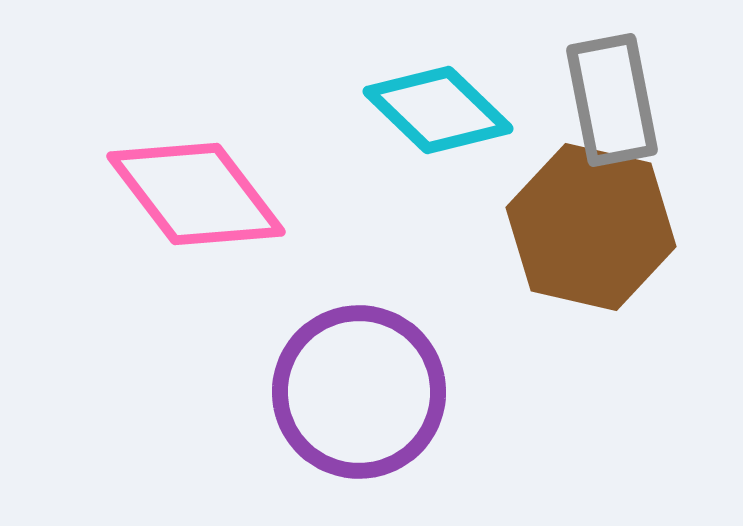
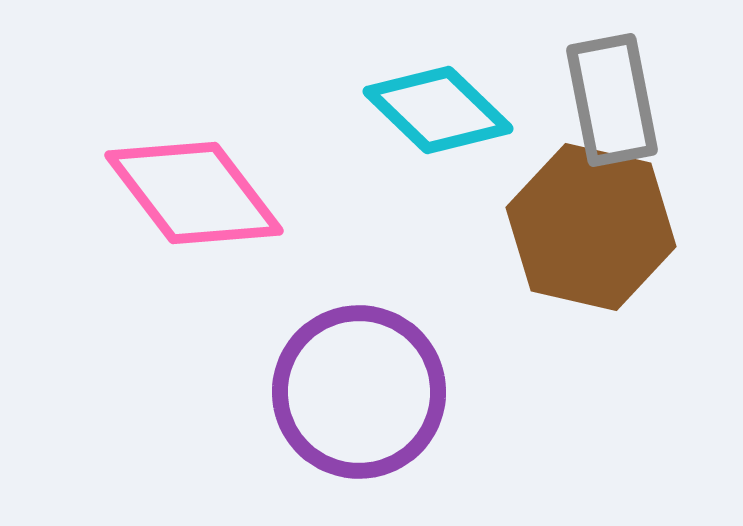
pink diamond: moved 2 px left, 1 px up
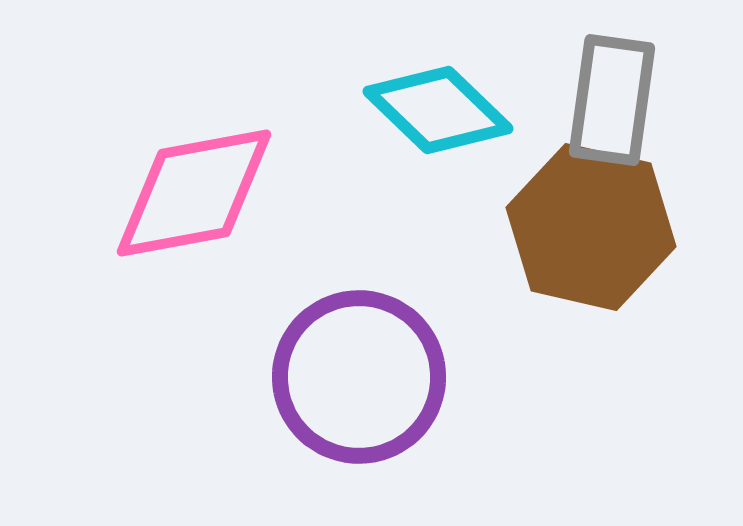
gray rectangle: rotated 19 degrees clockwise
pink diamond: rotated 63 degrees counterclockwise
purple circle: moved 15 px up
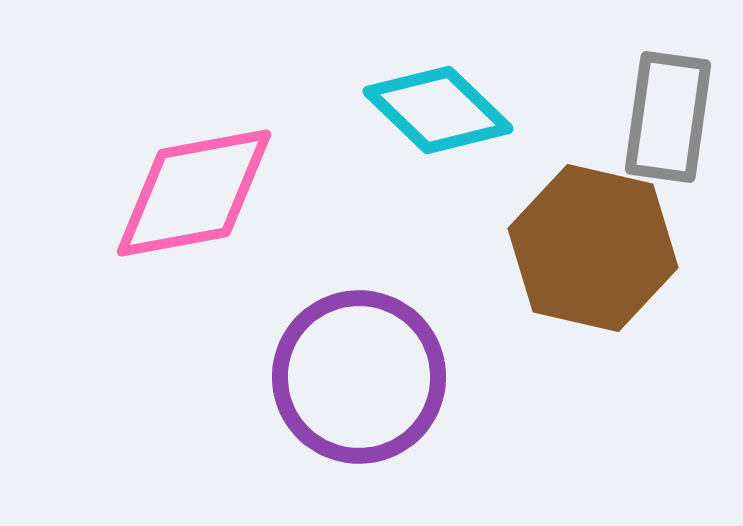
gray rectangle: moved 56 px right, 17 px down
brown hexagon: moved 2 px right, 21 px down
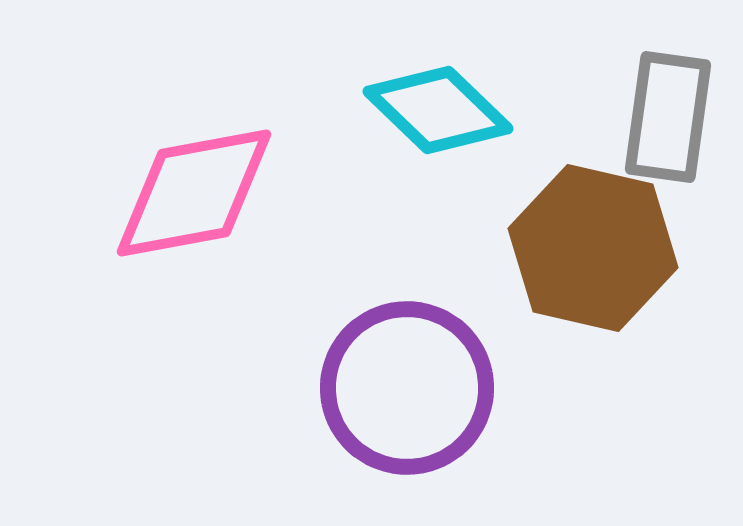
purple circle: moved 48 px right, 11 px down
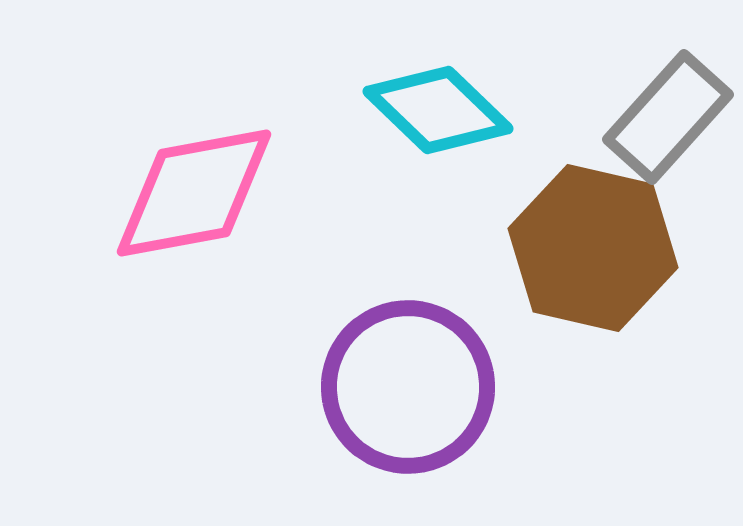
gray rectangle: rotated 34 degrees clockwise
purple circle: moved 1 px right, 1 px up
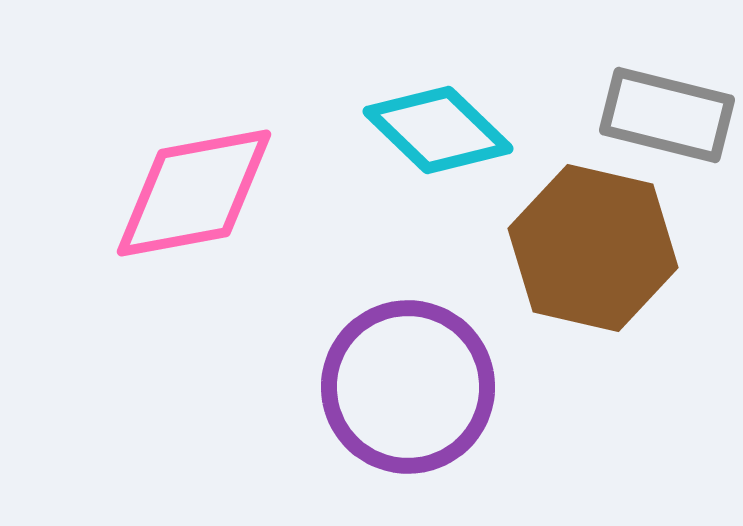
cyan diamond: moved 20 px down
gray rectangle: moved 1 px left, 2 px up; rotated 62 degrees clockwise
